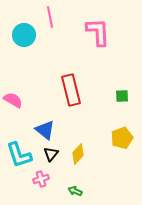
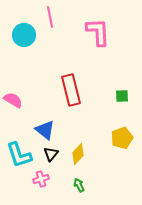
green arrow: moved 4 px right, 6 px up; rotated 40 degrees clockwise
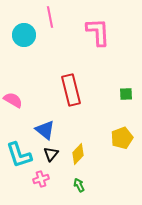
green square: moved 4 px right, 2 px up
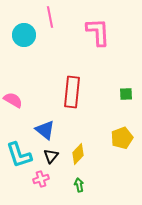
red rectangle: moved 1 px right, 2 px down; rotated 20 degrees clockwise
black triangle: moved 2 px down
green arrow: rotated 16 degrees clockwise
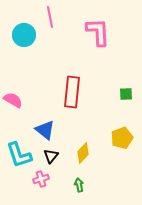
yellow diamond: moved 5 px right, 1 px up
